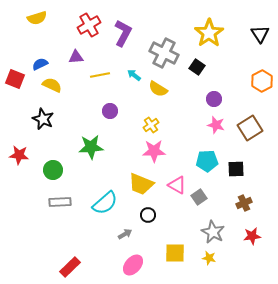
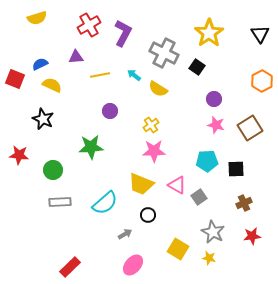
yellow square at (175, 253): moved 3 px right, 4 px up; rotated 30 degrees clockwise
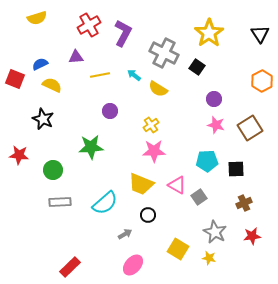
gray star at (213, 232): moved 2 px right
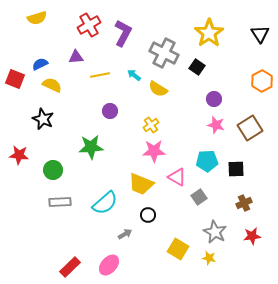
pink triangle at (177, 185): moved 8 px up
pink ellipse at (133, 265): moved 24 px left
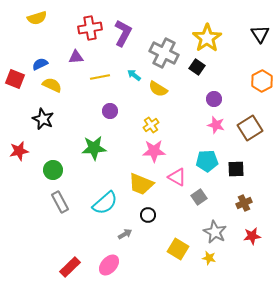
red cross at (89, 25): moved 1 px right, 3 px down; rotated 20 degrees clockwise
yellow star at (209, 33): moved 2 px left, 5 px down
yellow line at (100, 75): moved 2 px down
green star at (91, 147): moved 3 px right, 1 px down
red star at (19, 155): moved 4 px up; rotated 18 degrees counterclockwise
gray rectangle at (60, 202): rotated 65 degrees clockwise
